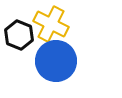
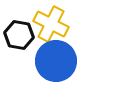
black hexagon: rotated 12 degrees counterclockwise
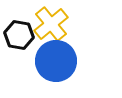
yellow cross: rotated 24 degrees clockwise
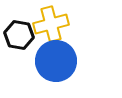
yellow cross: rotated 24 degrees clockwise
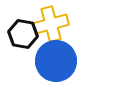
black hexagon: moved 4 px right, 1 px up
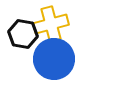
blue circle: moved 2 px left, 2 px up
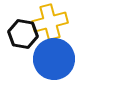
yellow cross: moved 1 px left, 2 px up
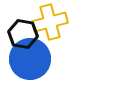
blue circle: moved 24 px left
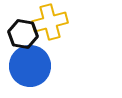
blue circle: moved 7 px down
